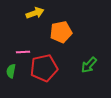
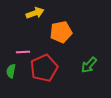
red pentagon: rotated 12 degrees counterclockwise
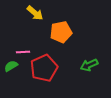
yellow arrow: rotated 60 degrees clockwise
green arrow: rotated 24 degrees clockwise
green semicircle: moved 5 px up; rotated 48 degrees clockwise
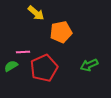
yellow arrow: moved 1 px right
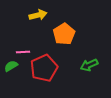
yellow arrow: moved 2 px right, 2 px down; rotated 54 degrees counterclockwise
orange pentagon: moved 3 px right, 2 px down; rotated 20 degrees counterclockwise
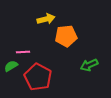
yellow arrow: moved 8 px right, 4 px down
orange pentagon: moved 2 px right, 2 px down; rotated 25 degrees clockwise
red pentagon: moved 6 px left, 9 px down; rotated 20 degrees counterclockwise
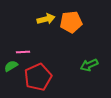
orange pentagon: moved 5 px right, 14 px up
red pentagon: rotated 20 degrees clockwise
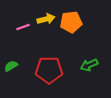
pink line: moved 25 px up; rotated 16 degrees counterclockwise
red pentagon: moved 11 px right, 7 px up; rotated 24 degrees clockwise
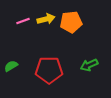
pink line: moved 6 px up
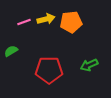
pink line: moved 1 px right, 1 px down
green semicircle: moved 15 px up
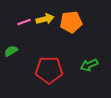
yellow arrow: moved 1 px left
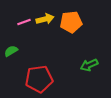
red pentagon: moved 10 px left, 9 px down; rotated 8 degrees counterclockwise
